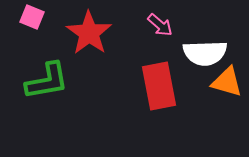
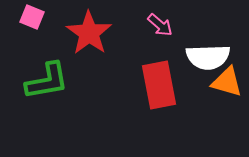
white semicircle: moved 3 px right, 4 px down
red rectangle: moved 1 px up
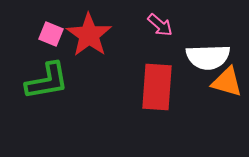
pink square: moved 19 px right, 17 px down
red star: moved 2 px down
red rectangle: moved 2 px left, 2 px down; rotated 15 degrees clockwise
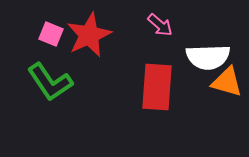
red star: rotated 12 degrees clockwise
green L-shape: moved 3 px right, 1 px down; rotated 66 degrees clockwise
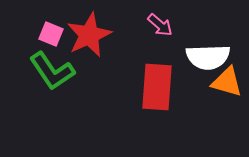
green L-shape: moved 2 px right, 11 px up
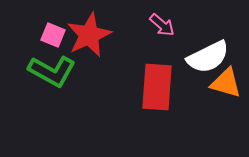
pink arrow: moved 2 px right
pink square: moved 2 px right, 1 px down
white semicircle: rotated 24 degrees counterclockwise
green L-shape: rotated 27 degrees counterclockwise
orange triangle: moved 1 px left, 1 px down
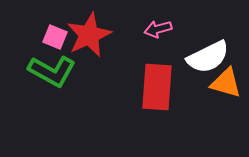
pink arrow: moved 4 px left, 4 px down; rotated 124 degrees clockwise
pink square: moved 2 px right, 2 px down
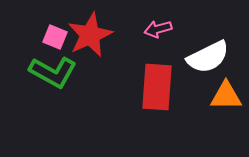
red star: moved 1 px right
green L-shape: moved 1 px right, 1 px down
orange triangle: moved 13 px down; rotated 16 degrees counterclockwise
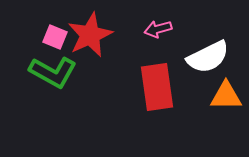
red rectangle: rotated 12 degrees counterclockwise
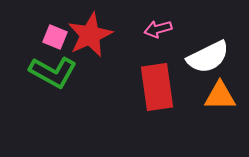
orange triangle: moved 6 px left
